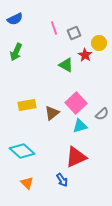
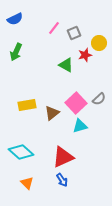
pink line: rotated 56 degrees clockwise
red star: rotated 24 degrees clockwise
gray semicircle: moved 3 px left, 15 px up
cyan diamond: moved 1 px left, 1 px down
red triangle: moved 13 px left
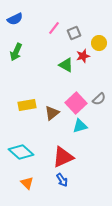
red star: moved 2 px left, 1 px down
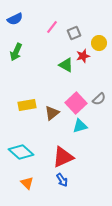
pink line: moved 2 px left, 1 px up
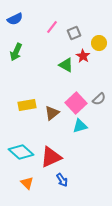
red star: rotated 24 degrees counterclockwise
red triangle: moved 12 px left
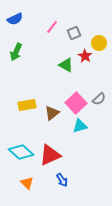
red star: moved 2 px right
red triangle: moved 1 px left, 2 px up
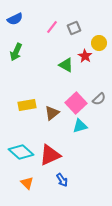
gray square: moved 5 px up
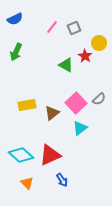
cyan triangle: moved 2 px down; rotated 21 degrees counterclockwise
cyan diamond: moved 3 px down
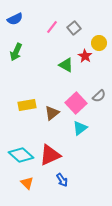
gray square: rotated 16 degrees counterclockwise
gray semicircle: moved 3 px up
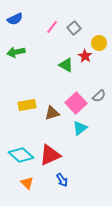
green arrow: rotated 54 degrees clockwise
brown triangle: rotated 21 degrees clockwise
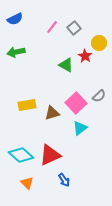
blue arrow: moved 2 px right
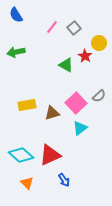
blue semicircle: moved 1 px right, 4 px up; rotated 84 degrees clockwise
